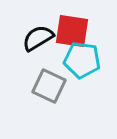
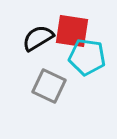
cyan pentagon: moved 5 px right, 3 px up
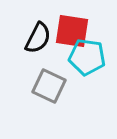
black semicircle: rotated 148 degrees clockwise
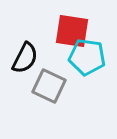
black semicircle: moved 13 px left, 20 px down
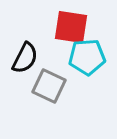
red square: moved 1 px left, 4 px up
cyan pentagon: rotated 12 degrees counterclockwise
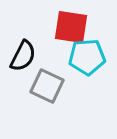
black semicircle: moved 2 px left, 2 px up
gray square: moved 2 px left
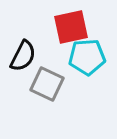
red square: rotated 21 degrees counterclockwise
gray square: moved 2 px up
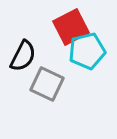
red square: rotated 15 degrees counterclockwise
cyan pentagon: moved 6 px up; rotated 9 degrees counterclockwise
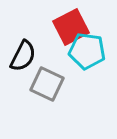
cyan pentagon: rotated 21 degrees clockwise
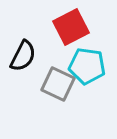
cyan pentagon: moved 15 px down
gray square: moved 11 px right
